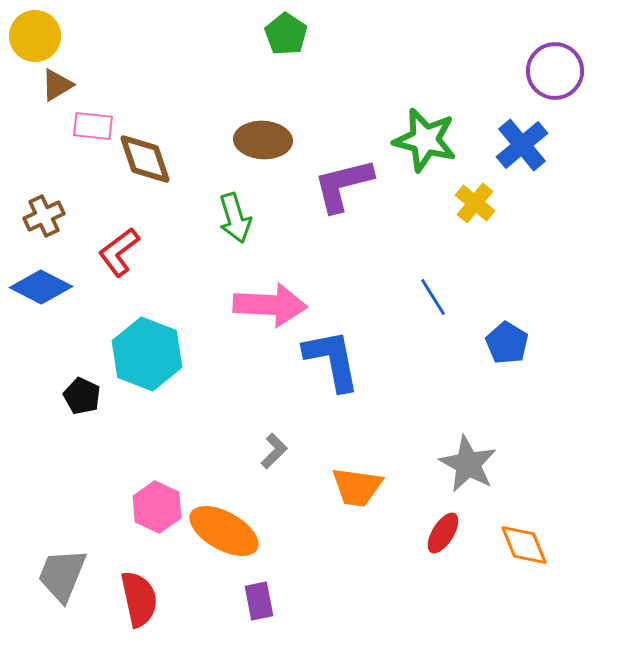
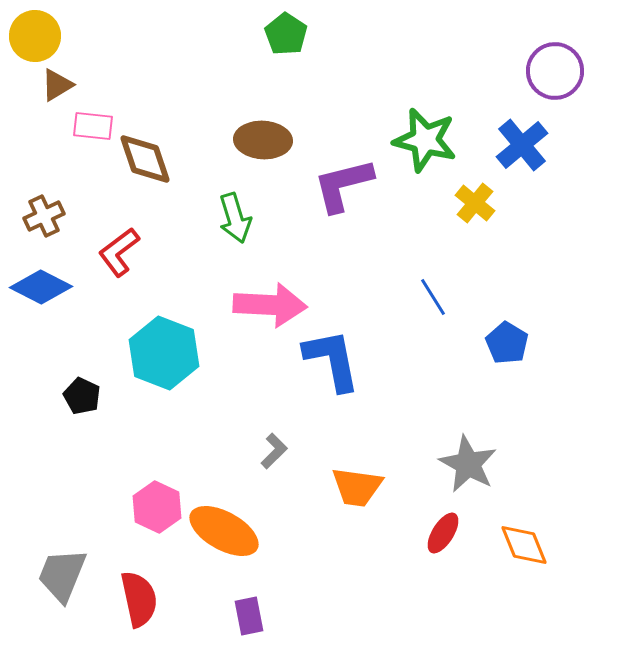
cyan hexagon: moved 17 px right, 1 px up
purple rectangle: moved 10 px left, 15 px down
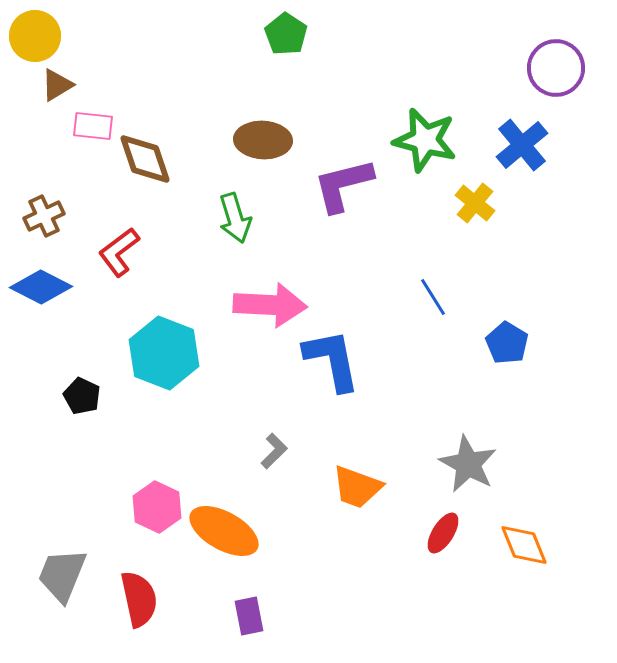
purple circle: moved 1 px right, 3 px up
orange trapezoid: rotated 12 degrees clockwise
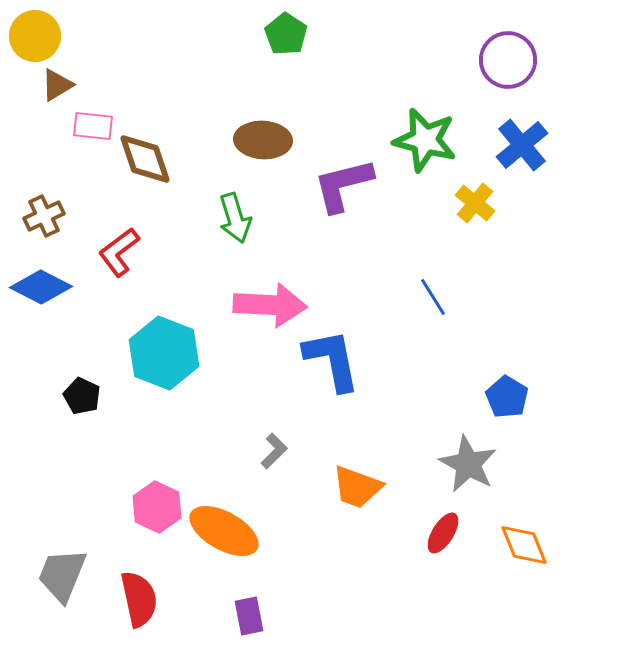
purple circle: moved 48 px left, 8 px up
blue pentagon: moved 54 px down
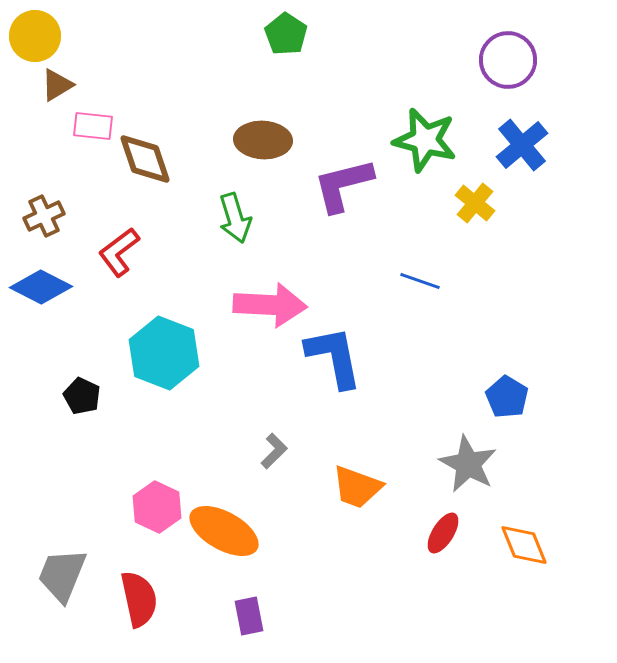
blue line: moved 13 px left, 16 px up; rotated 39 degrees counterclockwise
blue L-shape: moved 2 px right, 3 px up
